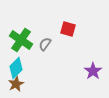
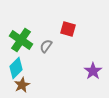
gray semicircle: moved 1 px right, 2 px down
brown star: moved 6 px right, 1 px down
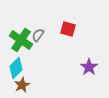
gray semicircle: moved 8 px left, 11 px up
purple star: moved 4 px left, 4 px up
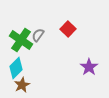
red square: rotated 28 degrees clockwise
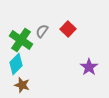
gray semicircle: moved 4 px right, 4 px up
cyan diamond: moved 4 px up
brown star: rotated 28 degrees counterclockwise
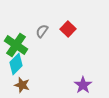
green cross: moved 5 px left, 5 px down
purple star: moved 6 px left, 18 px down
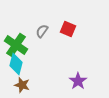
red square: rotated 21 degrees counterclockwise
cyan diamond: rotated 30 degrees counterclockwise
purple star: moved 5 px left, 4 px up
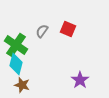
purple star: moved 2 px right, 1 px up
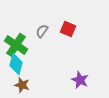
purple star: rotated 12 degrees counterclockwise
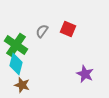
purple star: moved 5 px right, 6 px up
